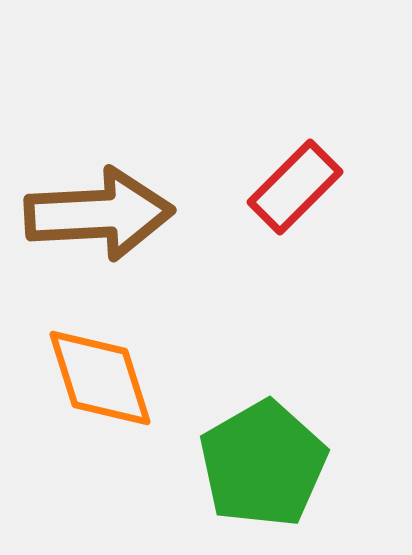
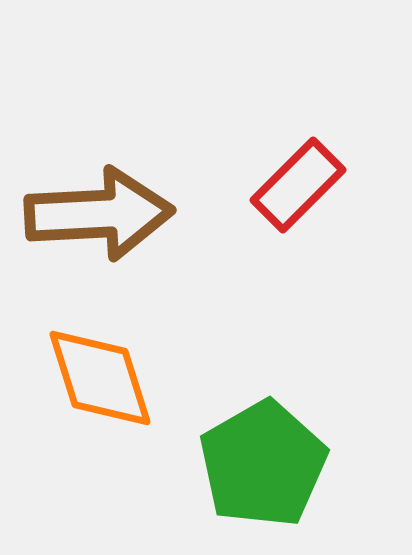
red rectangle: moved 3 px right, 2 px up
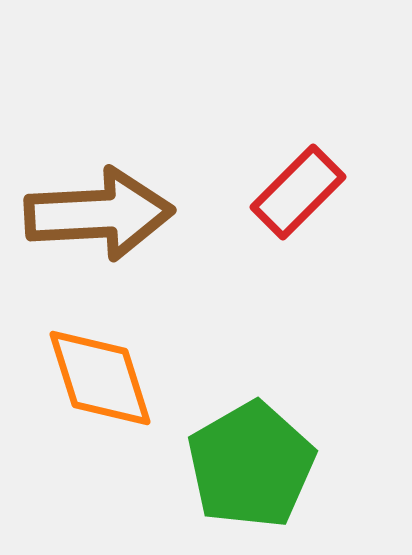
red rectangle: moved 7 px down
green pentagon: moved 12 px left, 1 px down
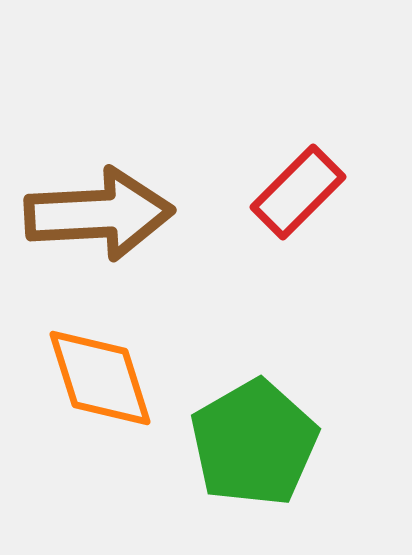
green pentagon: moved 3 px right, 22 px up
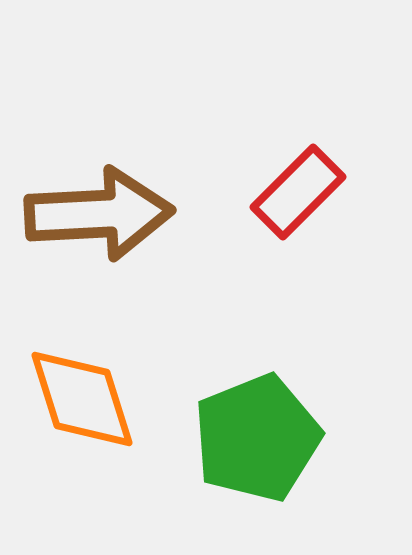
orange diamond: moved 18 px left, 21 px down
green pentagon: moved 3 px right, 5 px up; rotated 8 degrees clockwise
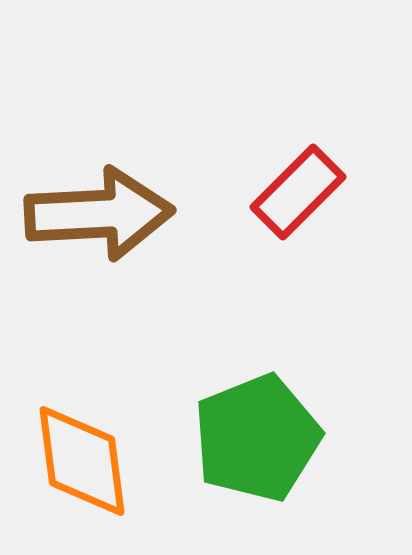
orange diamond: moved 62 px down; rotated 10 degrees clockwise
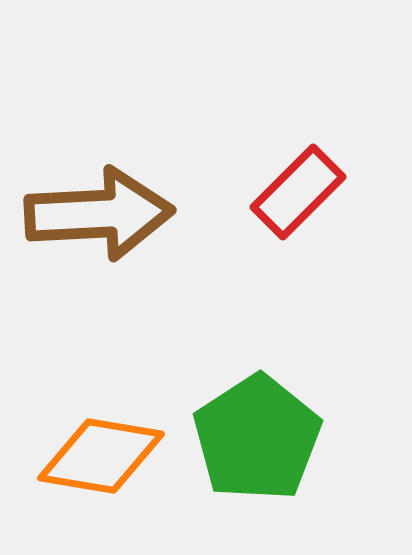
green pentagon: rotated 11 degrees counterclockwise
orange diamond: moved 19 px right, 5 px up; rotated 73 degrees counterclockwise
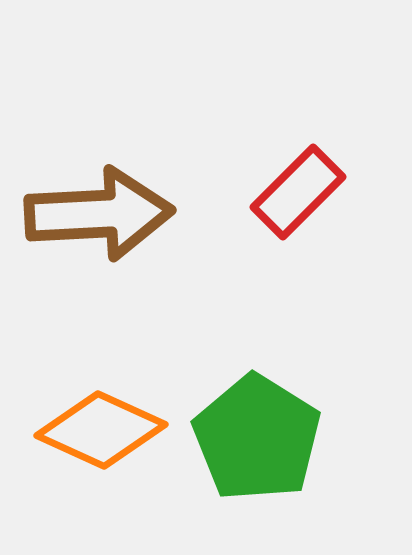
green pentagon: rotated 7 degrees counterclockwise
orange diamond: moved 26 px up; rotated 15 degrees clockwise
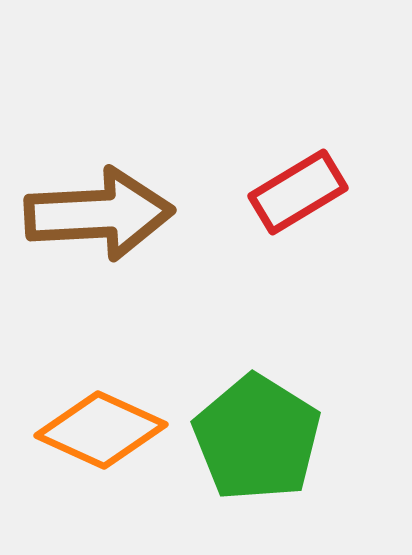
red rectangle: rotated 14 degrees clockwise
